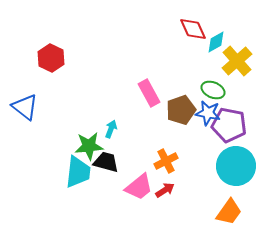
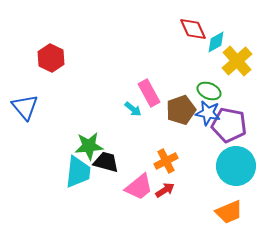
green ellipse: moved 4 px left, 1 px down
blue triangle: rotated 12 degrees clockwise
cyan arrow: moved 22 px right, 20 px up; rotated 108 degrees clockwise
orange trapezoid: rotated 32 degrees clockwise
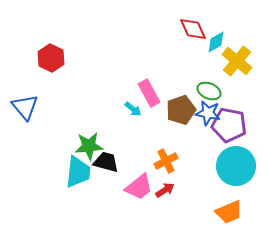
yellow cross: rotated 8 degrees counterclockwise
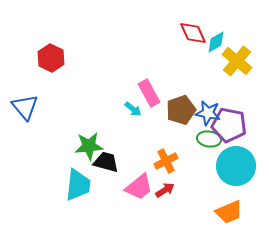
red diamond: moved 4 px down
green ellipse: moved 48 px down; rotated 15 degrees counterclockwise
cyan trapezoid: moved 13 px down
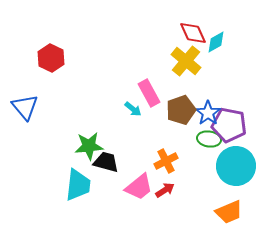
yellow cross: moved 51 px left
blue star: rotated 25 degrees clockwise
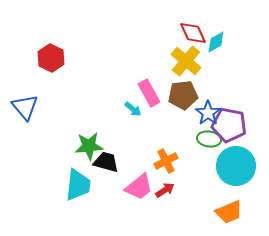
brown pentagon: moved 2 px right, 15 px up; rotated 12 degrees clockwise
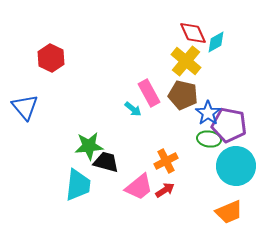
brown pentagon: rotated 20 degrees clockwise
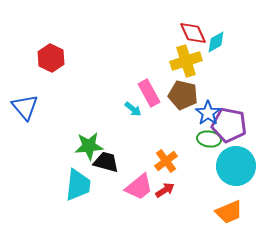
yellow cross: rotated 32 degrees clockwise
orange cross: rotated 10 degrees counterclockwise
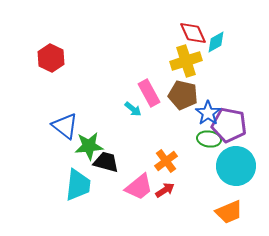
blue triangle: moved 40 px right, 19 px down; rotated 12 degrees counterclockwise
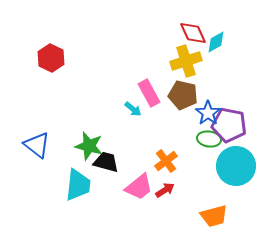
blue triangle: moved 28 px left, 19 px down
green star: rotated 20 degrees clockwise
orange trapezoid: moved 15 px left, 4 px down; rotated 8 degrees clockwise
